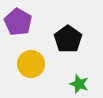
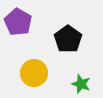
yellow circle: moved 3 px right, 9 px down
green star: moved 2 px right
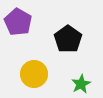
yellow circle: moved 1 px down
green star: rotated 24 degrees clockwise
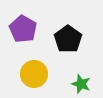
purple pentagon: moved 5 px right, 7 px down
green star: rotated 24 degrees counterclockwise
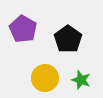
yellow circle: moved 11 px right, 4 px down
green star: moved 4 px up
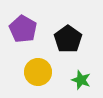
yellow circle: moved 7 px left, 6 px up
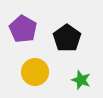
black pentagon: moved 1 px left, 1 px up
yellow circle: moved 3 px left
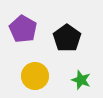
yellow circle: moved 4 px down
